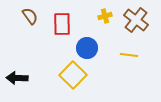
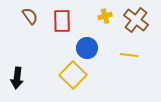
red rectangle: moved 3 px up
black arrow: rotated 85 degrees counterclockwise
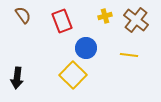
brown semicircle: moved 7 px left, 1 px up
red rectangle: rotated 20 degrees counterclockwise
blue circle: moved 1 px left
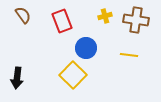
brown cross: rotated 30 degrees counterclockwise
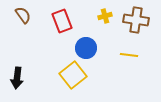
yellow square: rotated 8 degrees clockwise
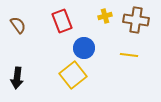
brown semicircle: moved 5 px left, 10 px down
blue circle: moved 2 px left
